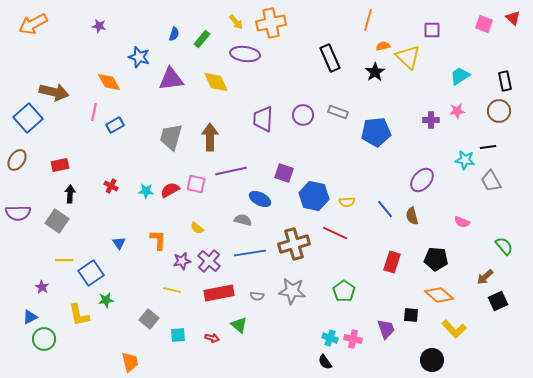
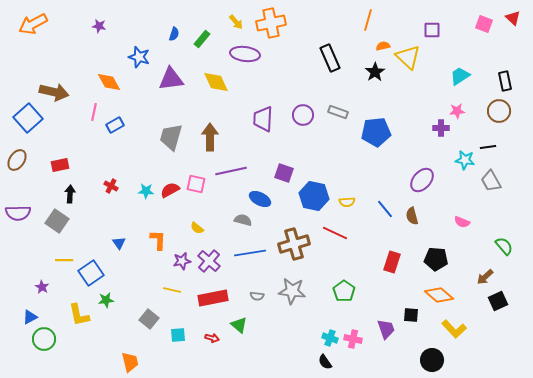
purple cross at (431, 120): moved 10 px right, 8 px down
red rectangle at (219, 293): moved 6 px left, 5 px down
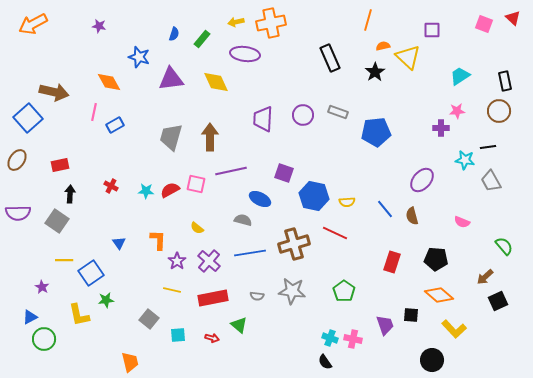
yellow arrow at (236, 22): rotated 119 degrees clockwise
purple star at (182, 261): moved 5 px left; rotated 24 degrees counterclockwise
purple trapezoid at (386, 329): moved 1 px left, 4 px up
